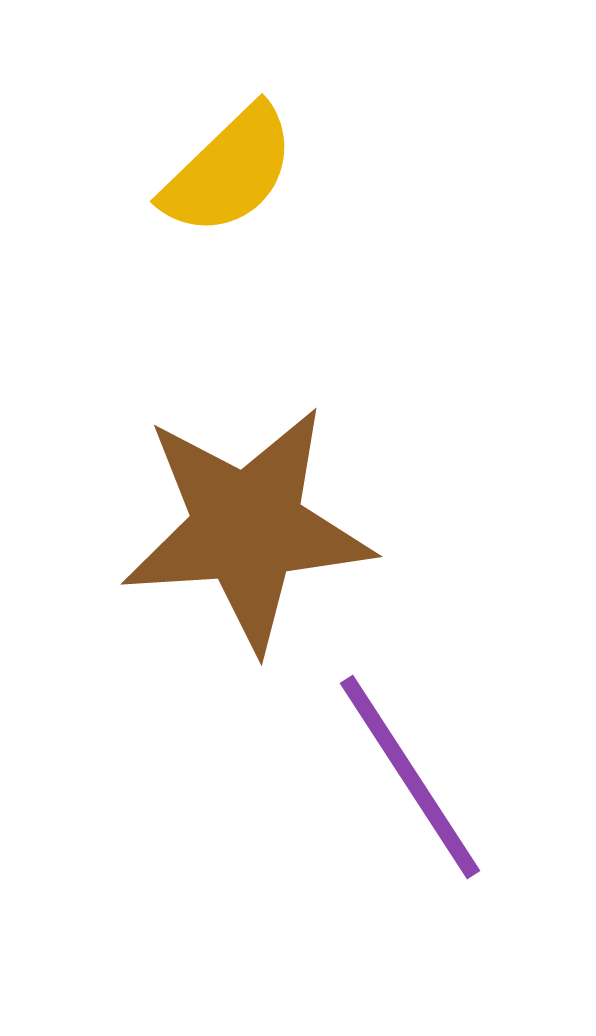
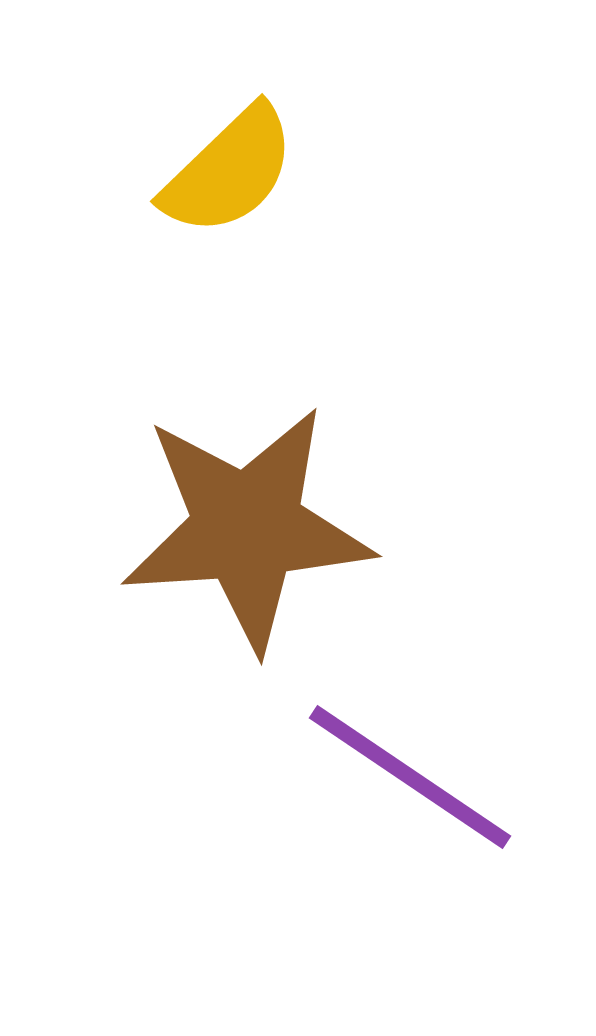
purple line: rotated 23 degrees counterclockwise
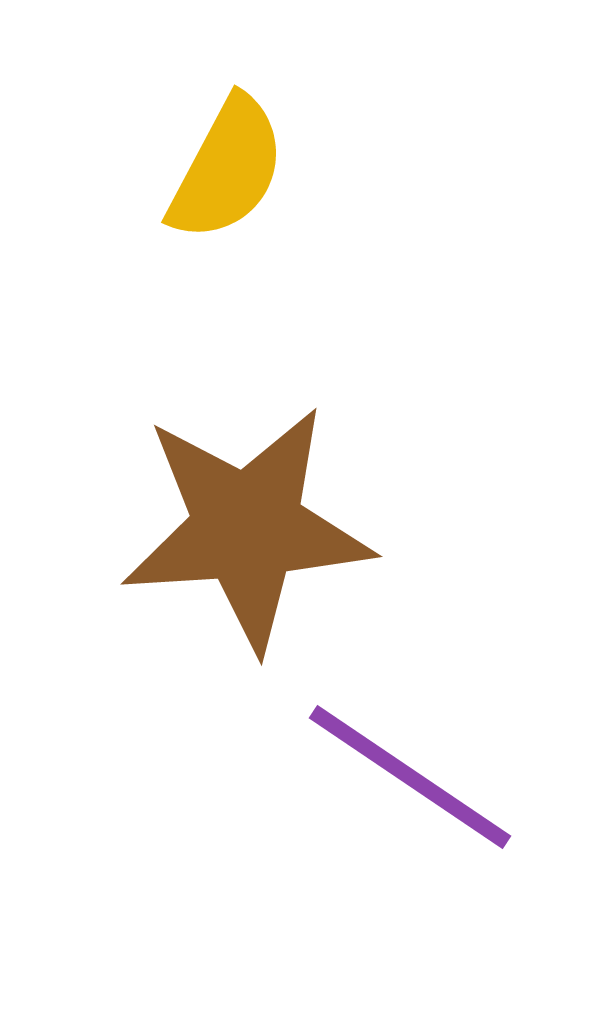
yellow semicircle: moved 2 px left, 2 px up; rotated 18 degrees counterclockwise
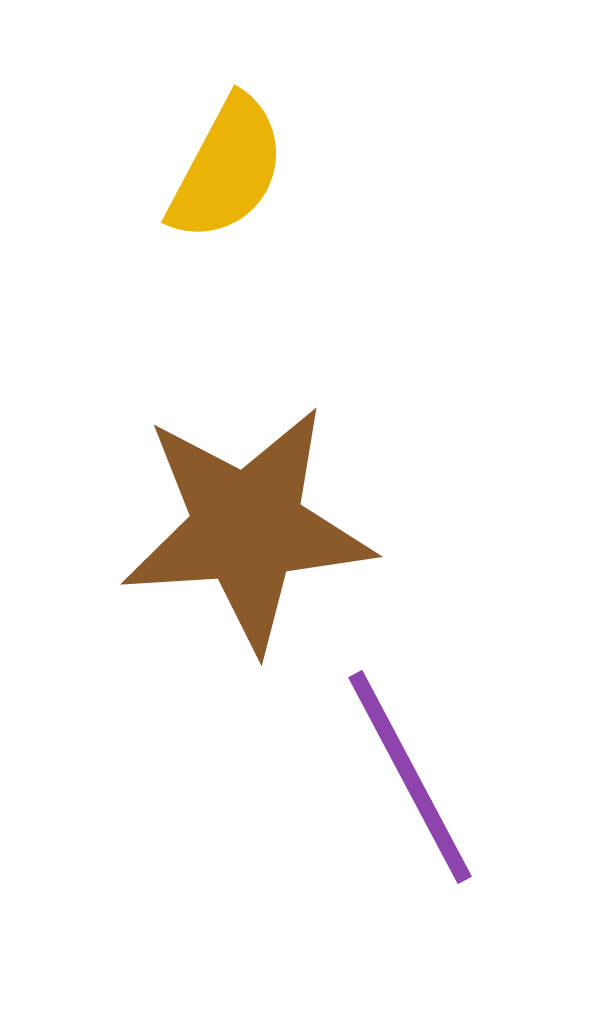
purple line: rotated 28 degrees clockwise
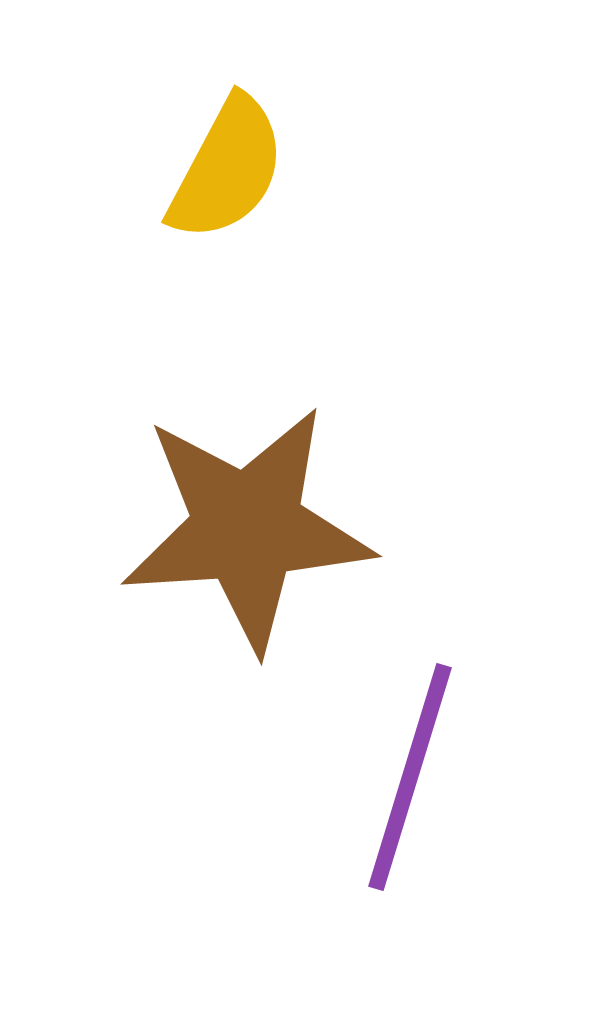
purple line: rotated 45 degrees clockwise
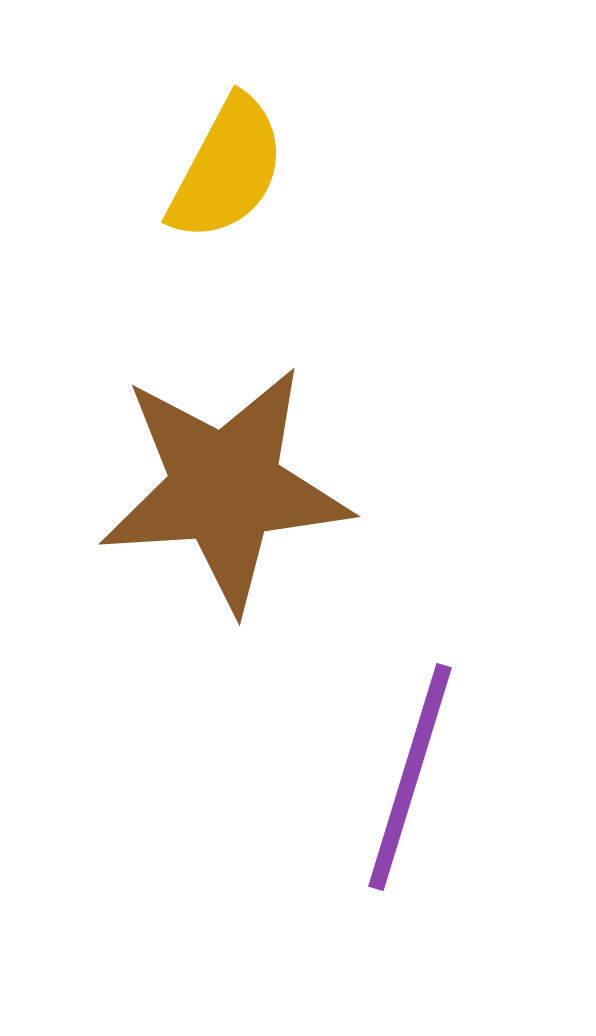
brown star: moved 22 px left, 40 px up
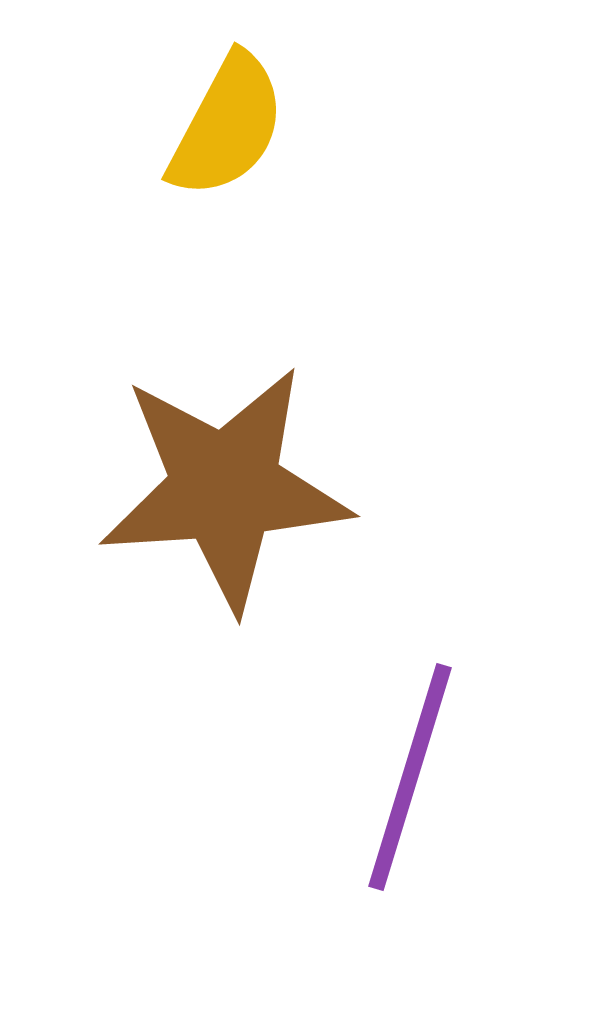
yellow semicircle: moved 43 px up
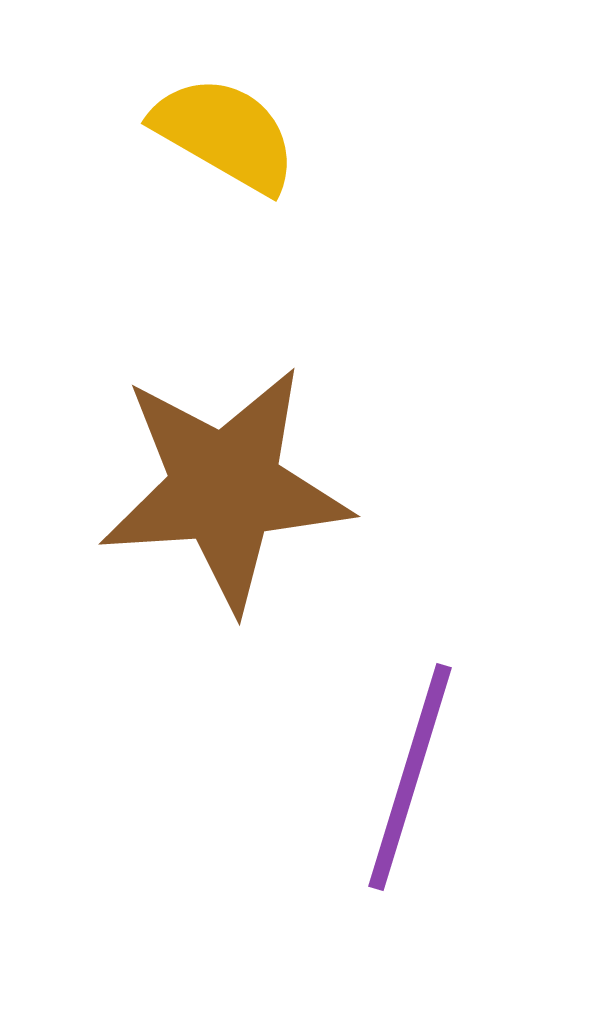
yellow semicircle: moved 2 px left, 8 px down; rotated 88 degrees counterclockwise
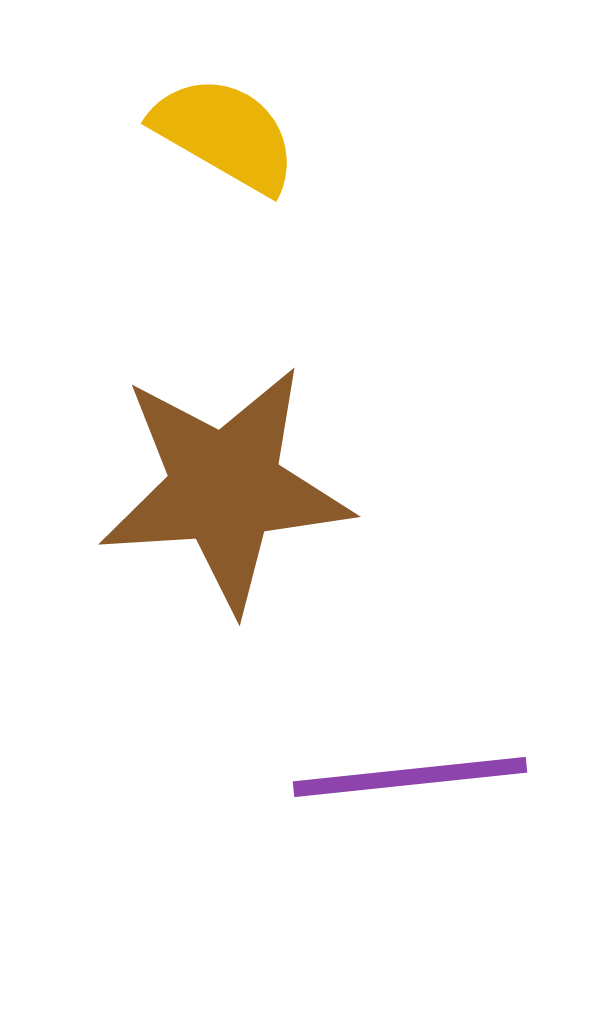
purple line: rotated 67 degrees clockwise
